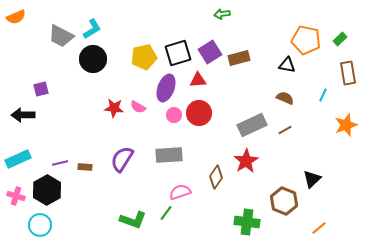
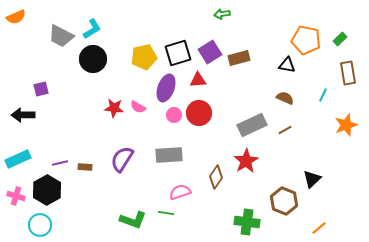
green line at (166, 213): rotated 63 degrees clockwise
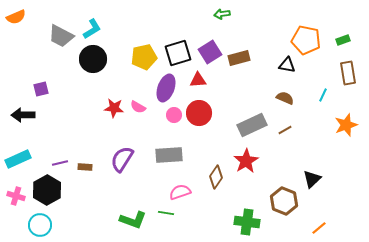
green rectangle at (340, 39): moved 3 px right, 1 px down; rotated 24 degrees clockwise
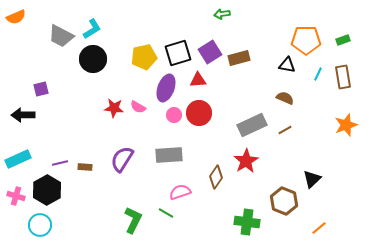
orange pentagon at (306, 40): rotated 12 degrees counterclockwise
brown rectangle at (348, 73): moved 5 px left, 4 px down
cyan line at (323, 95): moved 5 px left, 21 px up
green line at (166, 213): rotated 21 degrees clockwise
green L-shape at (133, 220): rotated 84 degrees counterclockwise
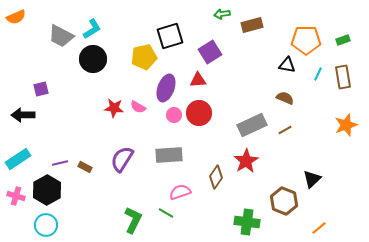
black square at (178, 53): moved 8 px left, 17 px up
brown rectangle at (239, 58): moved 13 px right, 33 px up
cyan rectangle at (18, 159): rotated 10 degrees counterclockwise
brown rectangle at (85, 167): rotated 24 degrees clockwise
cyan circle at (40, 225): moved 6 px right
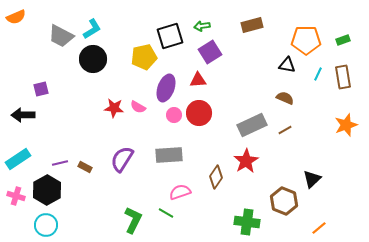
green arrow at (222, 14): moved 20 px left, 12 px down
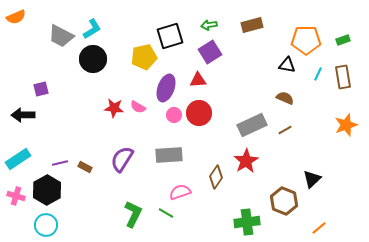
green arrow at (202, 26): moved 7 px right, 1 px up
green L-shape at (133, 220): moved 6 px up
green cross at (247, 222): rotated 15 degrees counterclockwise
